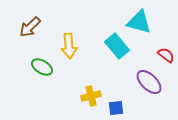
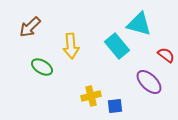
cyan triangle: moved 2 px down
yellow arrow: moved 2 px right
blue square: moved 1 px left, 2 px up
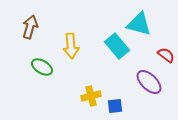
brown arrow: rotated 150 degrees clockwise
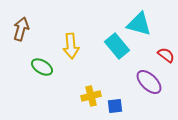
brown arrow: moved 9 px left, 2 px down
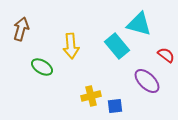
purple ellipse: moved 2 px left, 1 px up
